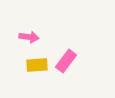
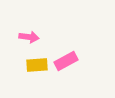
pink rectangle: rotated 25 degrees clockwise
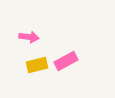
yellow rectangle: rotated 10 degrees counterclockwise
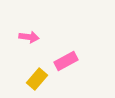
yellow rectangle: moved 14 px down; rotated 35 degrees counterclockwise
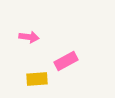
yellow rectangle: rotated 45 degrees clockwise
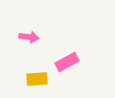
pink rectangle: moved 1 px right, 1 px down
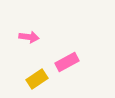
yellow rectangle: rotated 30 degrees counterclockwise
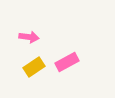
yellow rectangle: moved 3 px left, 12 px up
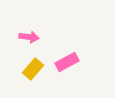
yellow rectangle: moved 1 px left, 2 px down; rotated 15 degrees counterclockwise
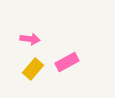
pink arrow: moved 1 px right, 2 px down
